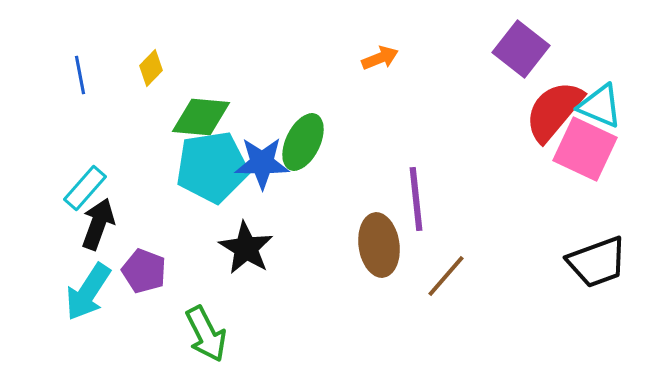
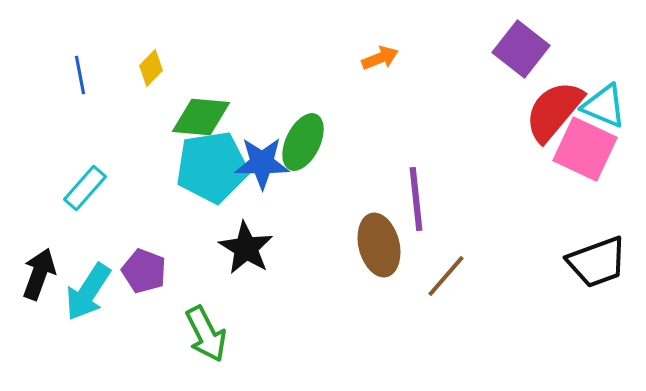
cyan triangle: moved 4 px right
black arrow: moved 59 px left, 50 px down
brown ellipse: rotated 6 degrees counterclockwise
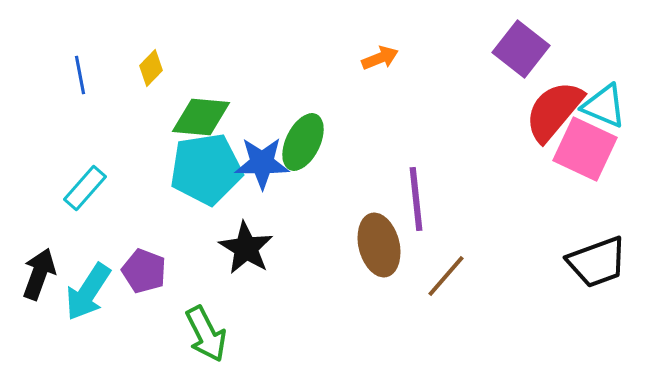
cyan pentagon: moved 6 px left, 2 px down
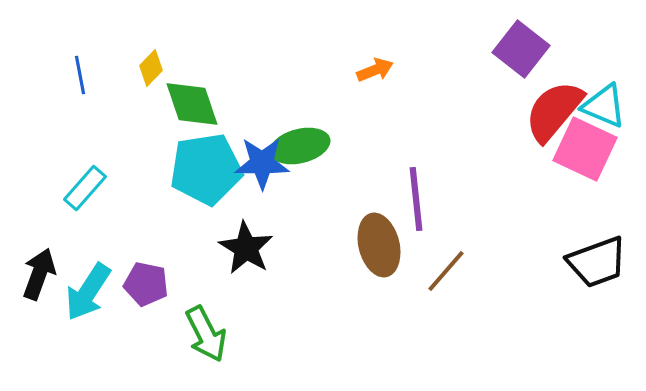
orange arrow: moved 5 px left, 12 px down
green diamond: moved 9 px left, 13 px up; rotated 66 degrees clockwise
green ellipse: moved 3 px left, 4 px down; rotated 50 degrees clockwise
purple pentagon: moved 2 px right, 13 px down; rotated 9 degrees counterclockwise
brown line: moved 5 px up
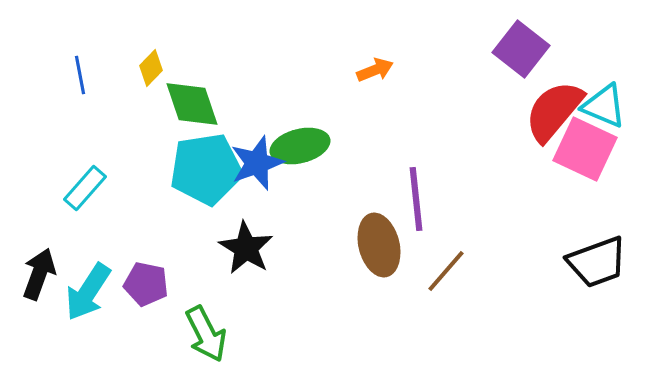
blue star: moved 5 px left; rotated 20 degrees counterclockwise
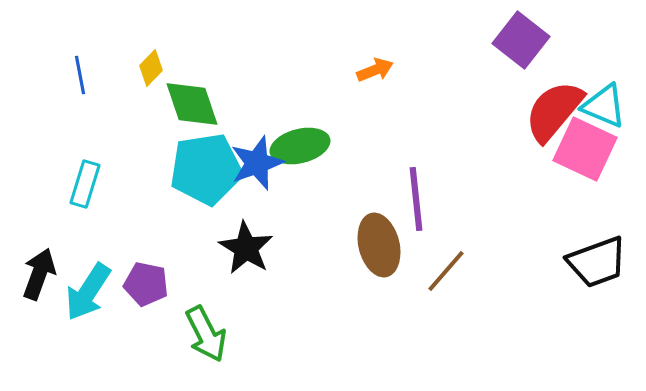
purple square: moved 9 px up
cyan rectangle: moved 4 px up; rotated 24 degrees counterclockwise
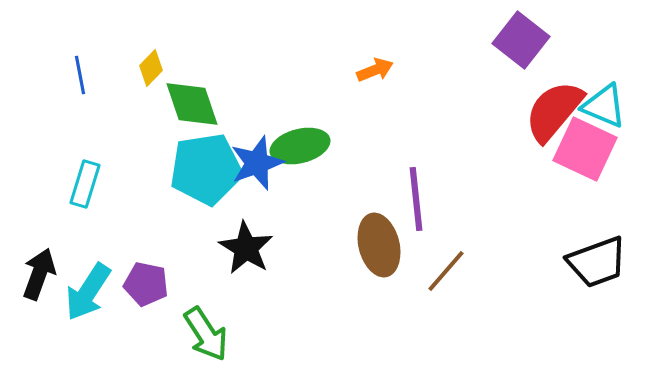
green arrow: rotated 6 degrees counterclockwise
